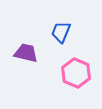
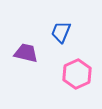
pink hexagon: moved 1 px right, 1 px down; rotated 12 degrees clockwise
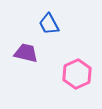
blue trapezoid: moved 12 px left, 8 px up; rotated 50 degrees counterclockwise
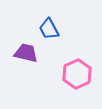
blue trapezoid: moved 5 px down
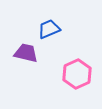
blue trapezoid: rotated 95 degrees clockwise
